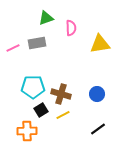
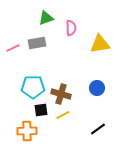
blue circle: moved 6 px up
black square: rotated 24 degrees clockwise
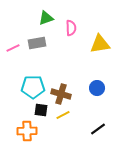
black square: rotated 16 degrees clockwise
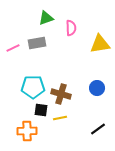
yellow line: moved 3 px left, 3 px down; rotated 16 degrees clockwise
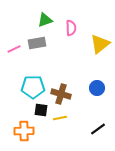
green triangle: moved 1 px left, 2 px down
yellow triangle: rotated 30 degrees counterclockwise
pink line: moved 1 px right, 1 px down
orange cross: moved 3 px left
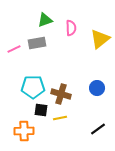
yellow triangle: moved 5 px up
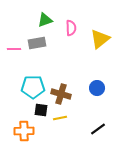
pink line: rotated 24 degrees clockwise
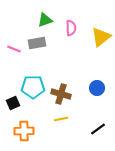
yellow triangle: moved 1 px right, 2 px up
pink line: rotated 24 degrees clockwise
black square: moved 28 px left, 7 px up; rotated 32 degrees counterclockwise
yellow line: moved 1 px right, 1 px down
